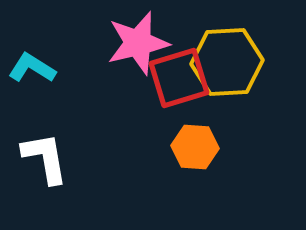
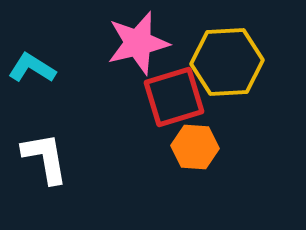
red square: moved 5 px left, 19 px down
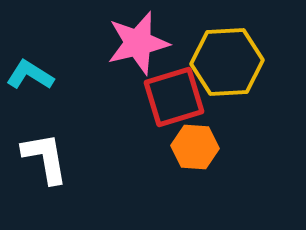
cyan L-shape: moved 2 px left, 7 px down
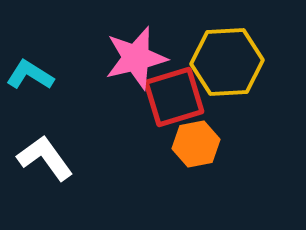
pink star: moved 2 px left, 15 px down
orange hexagon: moved 1 px right, 3 px up; rotated 15 degrees counterclockwise
white L-shape: rotated 26 degrees counterclockwise
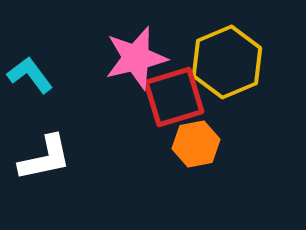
yellow hexagon: rotated 20 degrees counterclockwise
cyan L-shape: rotated 21 degrees clockwise
white L-shape: rotated 114 degrees clockwise
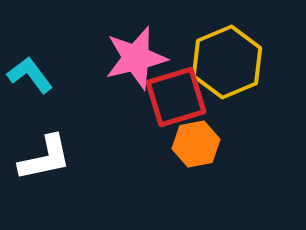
red square: moved 2 px right
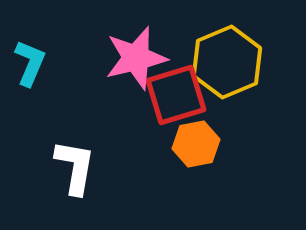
cyan L-shape: moved 12 px up; rotated 60 degrees clockwise
red square: moved 2 px up
white L-shape: moved 30 px right, 9 px down; rotated 68 degrees counterclockwise
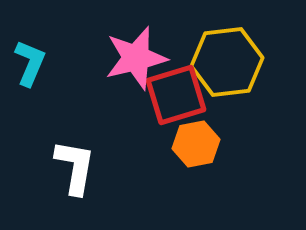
yellow hexagon: rotated 16 degrees clockwise
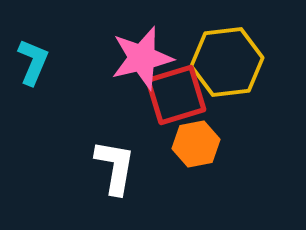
pink star: moved 6 px right
cyan L-shape: moved 3 px right, 1 px up
white L-shape: moved 40 px right
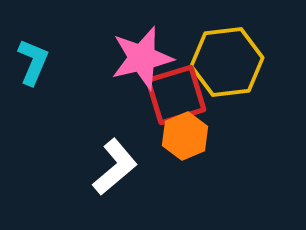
orange hexagon: moved 11 px left, 8 px up; rotated 12 degrees counterclockwise
white L-shape: rotated 40 degrees clockwise
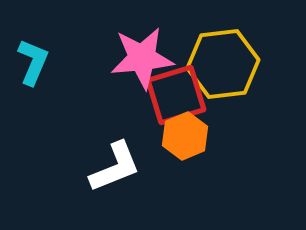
pink star: rotated 8 degrees clockwise
yellow hexagon: moved 4 px left, 2 px down
white L-shape: rotated 18 degrees clockwise
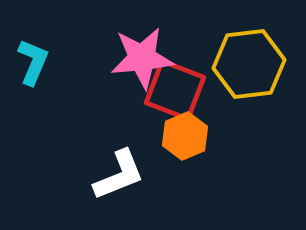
yellow hexagon: moved 26 px right
red square: moved 1 px left, 5 px up; rotated 38 degrees clockwise
white L-shape: moved 4 px right, 8 px down
